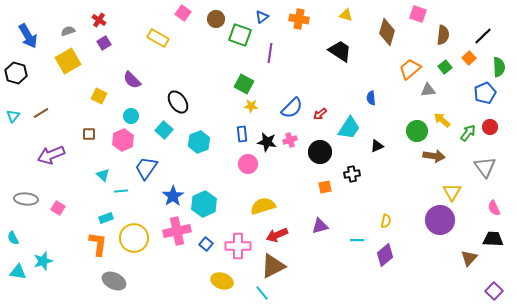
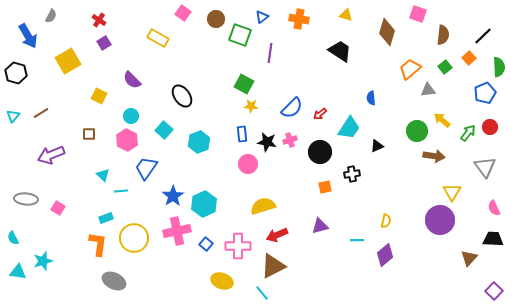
gray semicircle at (68, 31): moved 17 px left, 15 px up; rotated 136 degrees clockwise
black ellipse at (178, 102): moved 4 px right, 6 px up
pink hexagon at (123, 140): moved 4 px right; rotated 10 degrees counterclockwise
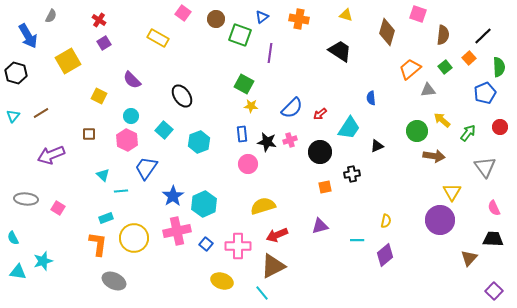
red circle at (490, 127): moved 10 px right
